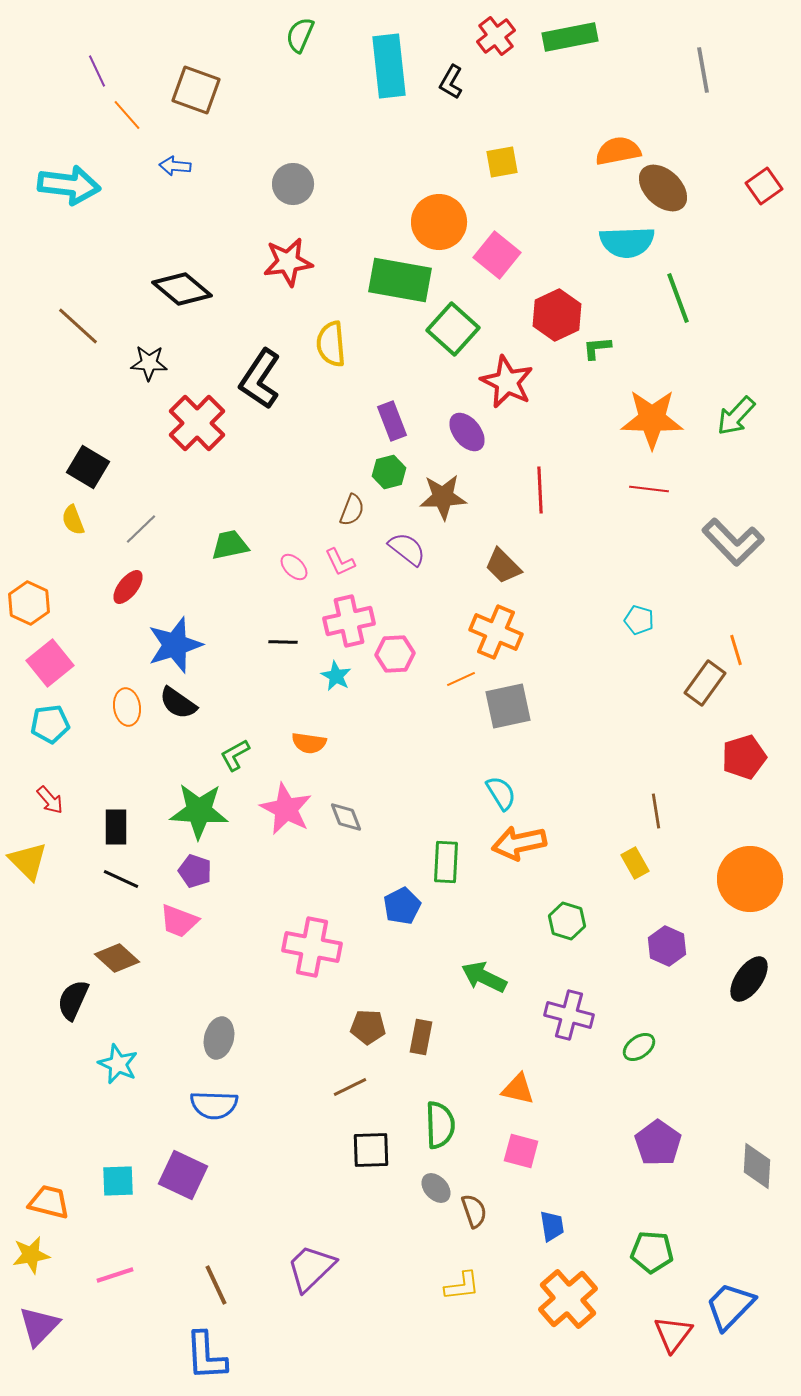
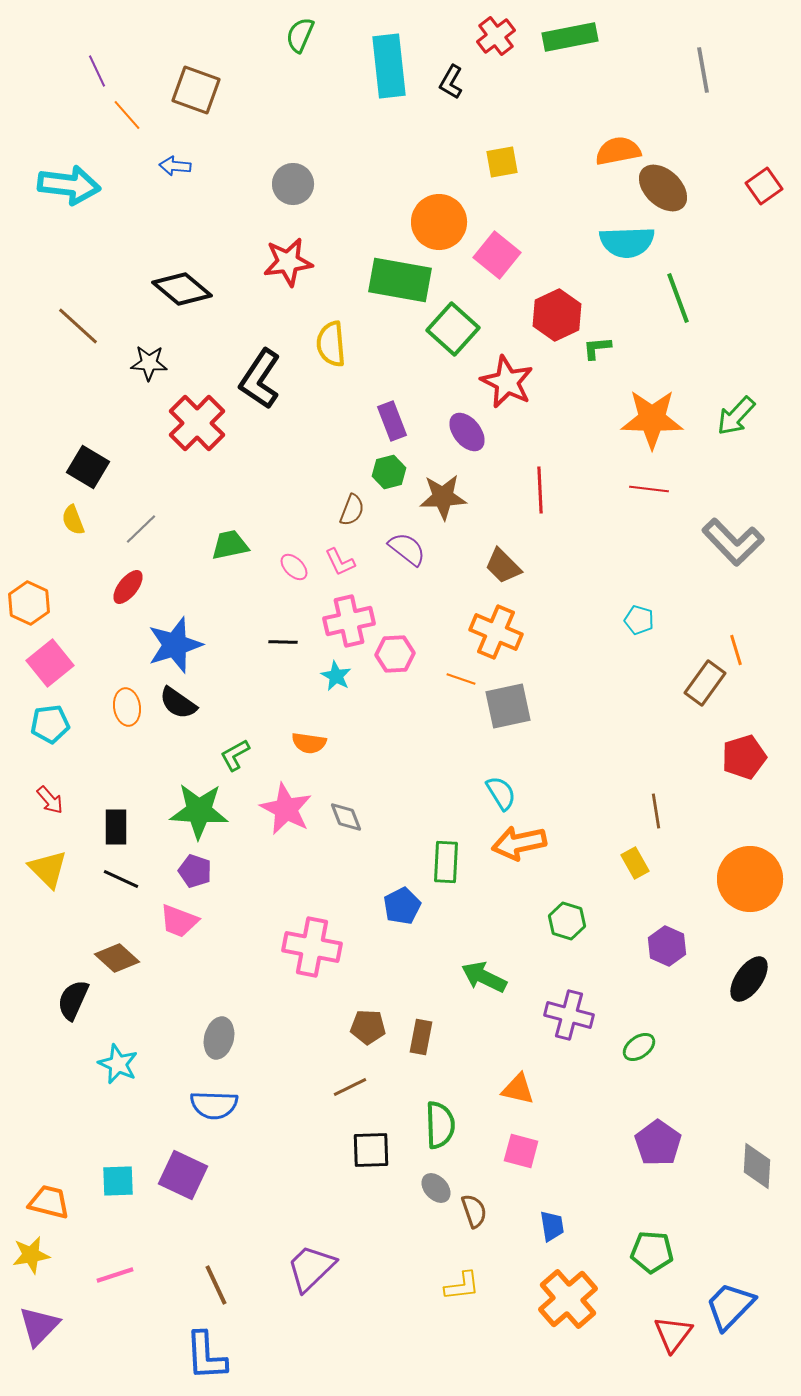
orange line at (461, 679): rotated 44 degrees clockwise
yellow triangle at (28, 861): moved 20 px right, 8 px down
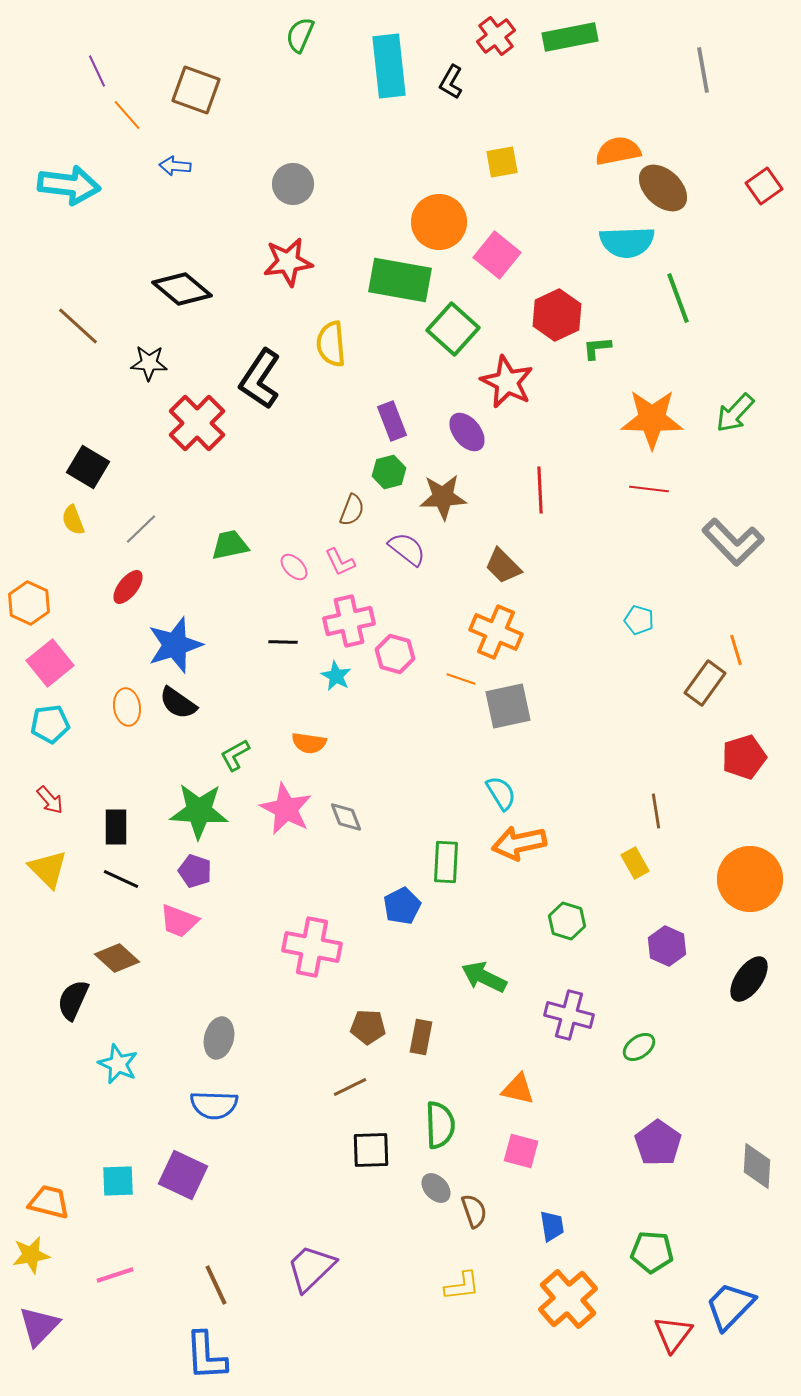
green arrow at (736, 416): moved 1 px left, 3 px up
pink hexagon at (395, 654): rotated 18 degrees clockwise
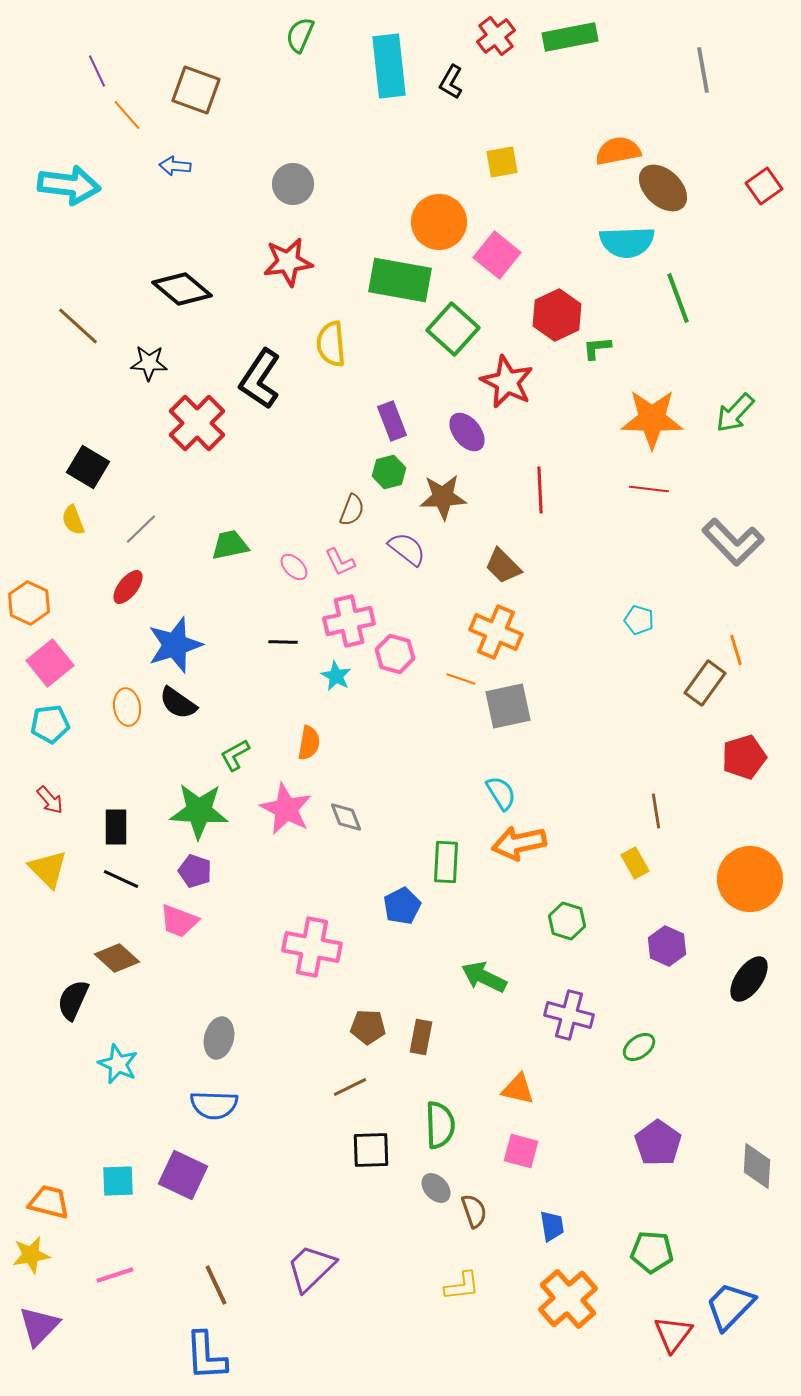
orange semicircle at (309, 743): rotated 88 degrees counterclockwise
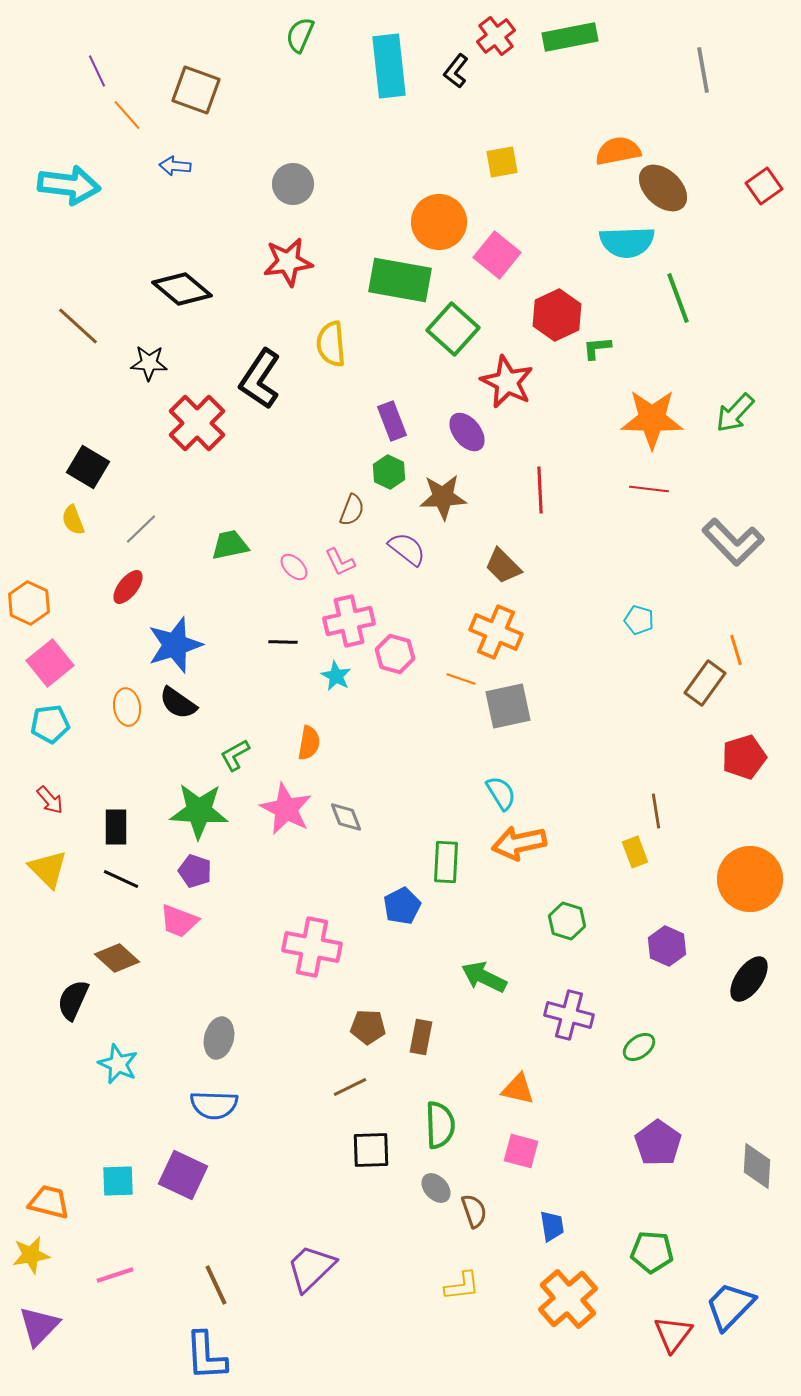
black L-shape at (451, 82): moved 5 px right, 11 px up; rotated 8 degrees clockwise
green hexagon at (389, 472): rotated 20 degrees counterclockwise
yellow rectangle at (635, 863): moved 11 px up; rotated 8 degrees clockwise
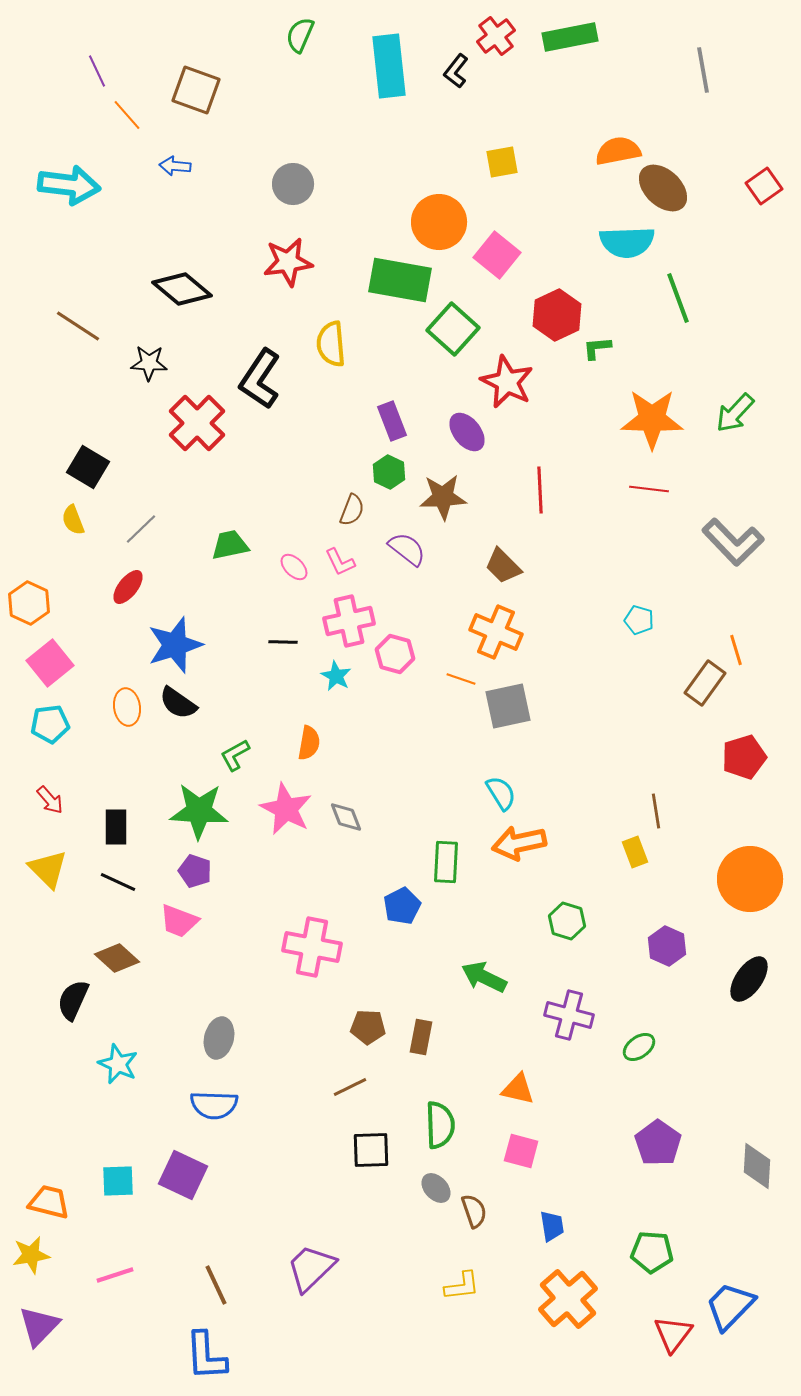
brown line at (78, 326): rotated 9 degrees counterclockwise
black line at (121, 879): moved 3 px left, 3 px down
